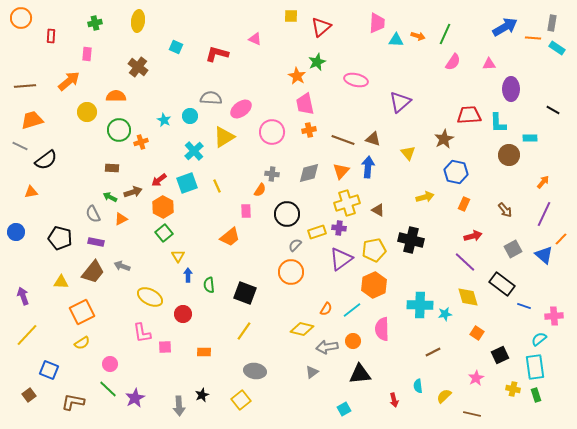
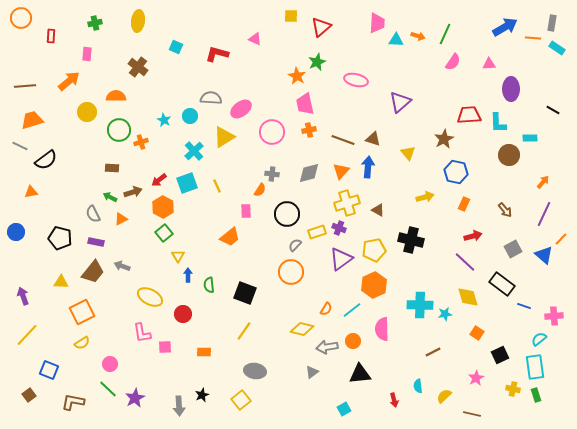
purple cross at (339, 228): rotated 16 degrees clockwise
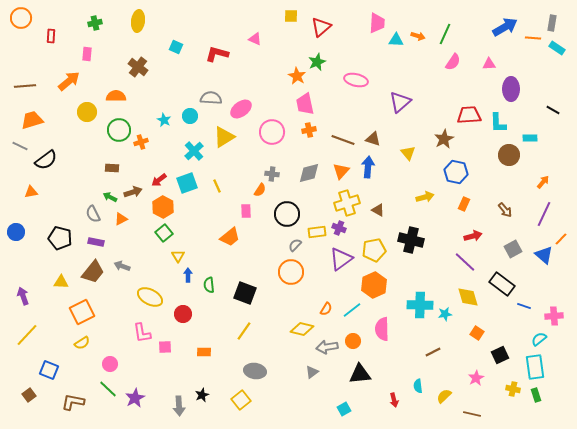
yellow rectangle at (317, 232): rotated 12 degrees clockwise
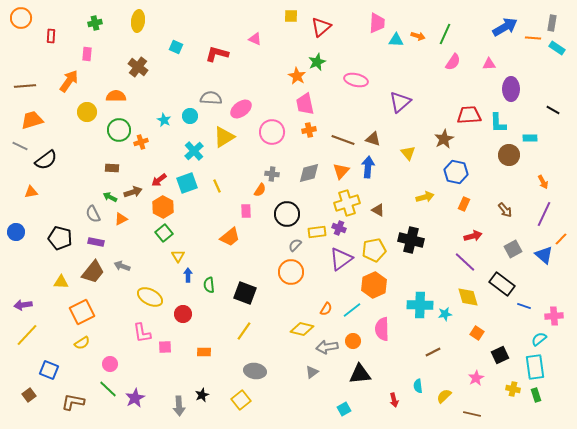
orange arrow at (69, 81): rotated 15 degrees counterclockwise
orange arrow at (543, 182): rotated 112 degrees clockwise
purple arrow at (23, 296): moved 9 px down; rotated 78 degrees counterclockwise
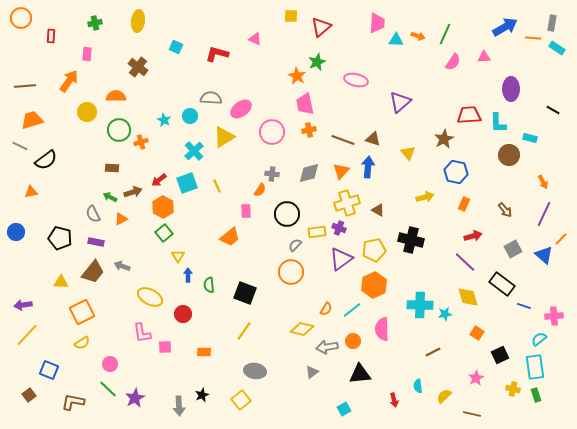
pink triangle at (489, 64): moved 5 px left, 7 px up
cyan rectangle at (530, 138): rotated 16 degrees clockwise
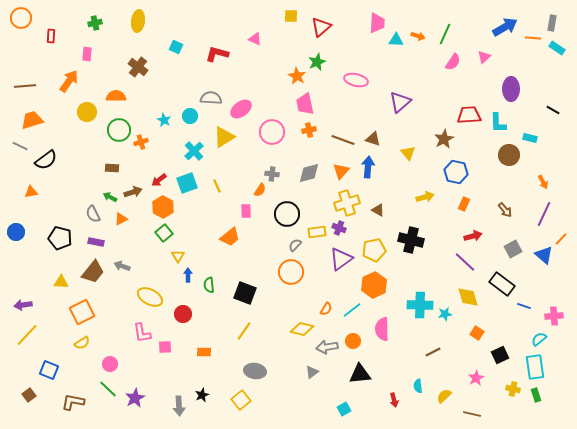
pink triangle at (484, 57): rotated 40 degrees counterclockwise
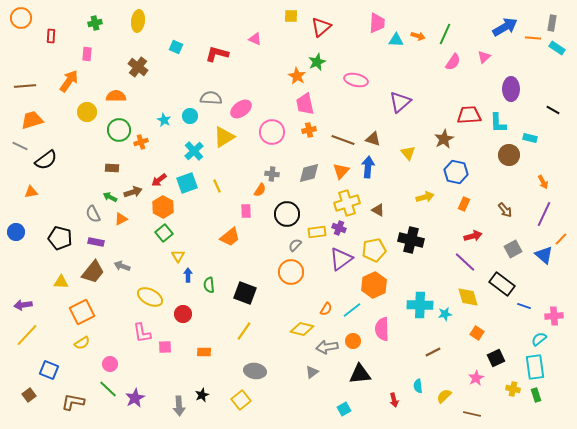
black square at (500, 355): moved 4 px left, 3 px down
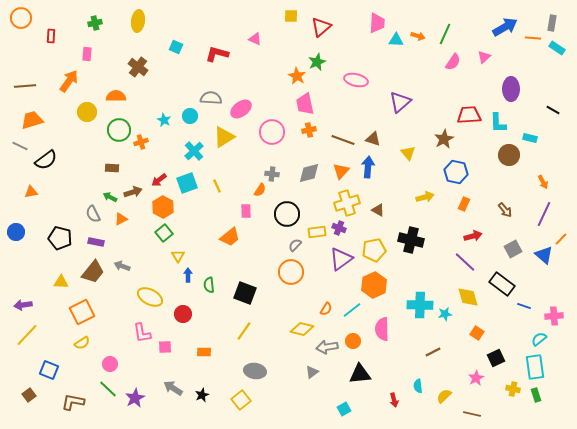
gray arrow at (179, 406): moved 6 px left, 18 px up; rotated 126 degrees clockwise
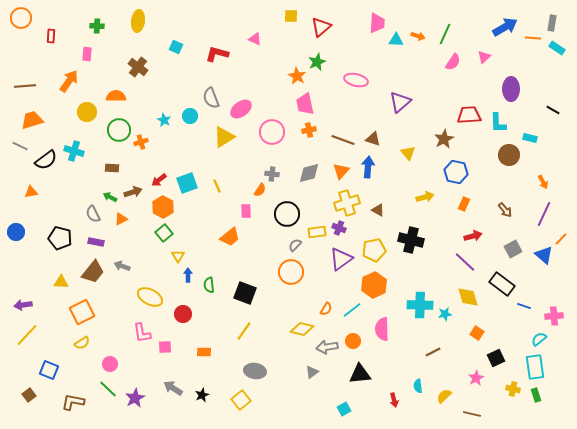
green cross at (95, 23): moved 2 px right, 3 px down; rotated 16 degrees clockwise
gray semicircle at (211, 98): rotated 115 degrees counterclockwise
cyan cross at (194, 151): moved 120 px left; rotated 30 degrees counterclockwise
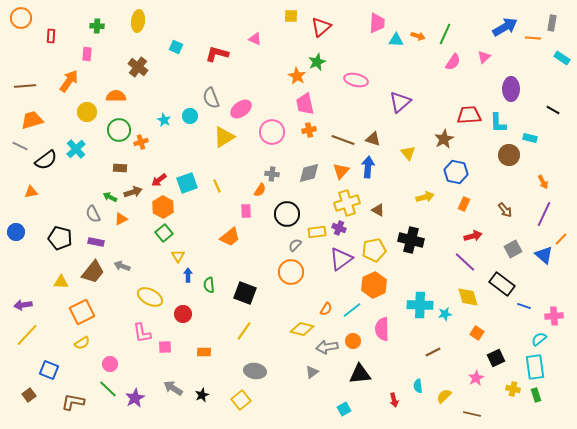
cyan rectangle at (557, 48): moved 5 px right, 10 px down
cyan cross at (74, 151): moved 2 px right, 2 px up; rotated 30 degrees clockwise
brown rectangle at (112, 168): moved 8 px right
